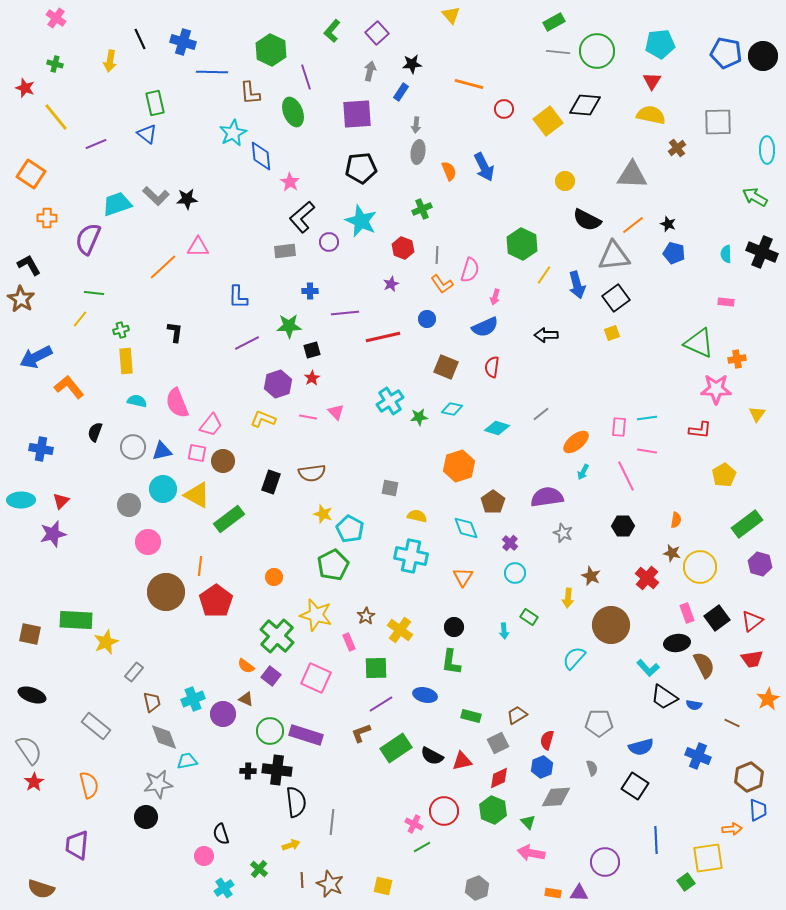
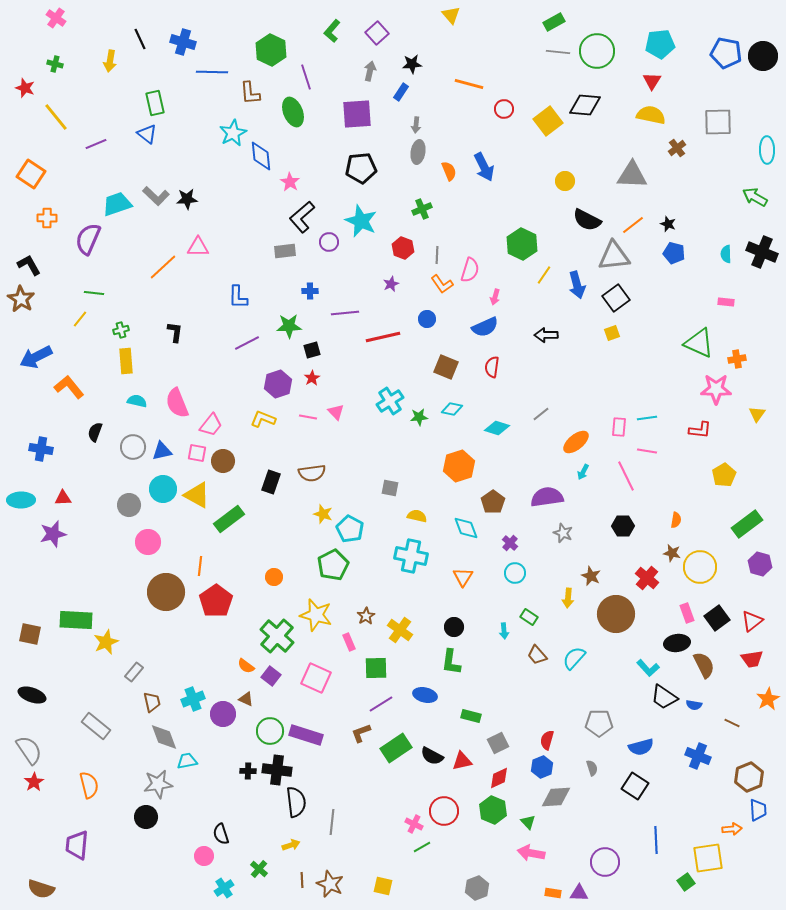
red triangle at (61, 501): moved 2 px right, 3 px up; rotated 42 degrees clockwise
brown circle at (611, 625): moved 5 px right, 11 px up
brown trapezoid at (517, 715): moved 20 px right, 60 px up; rotated 100 degrees counterclockwise
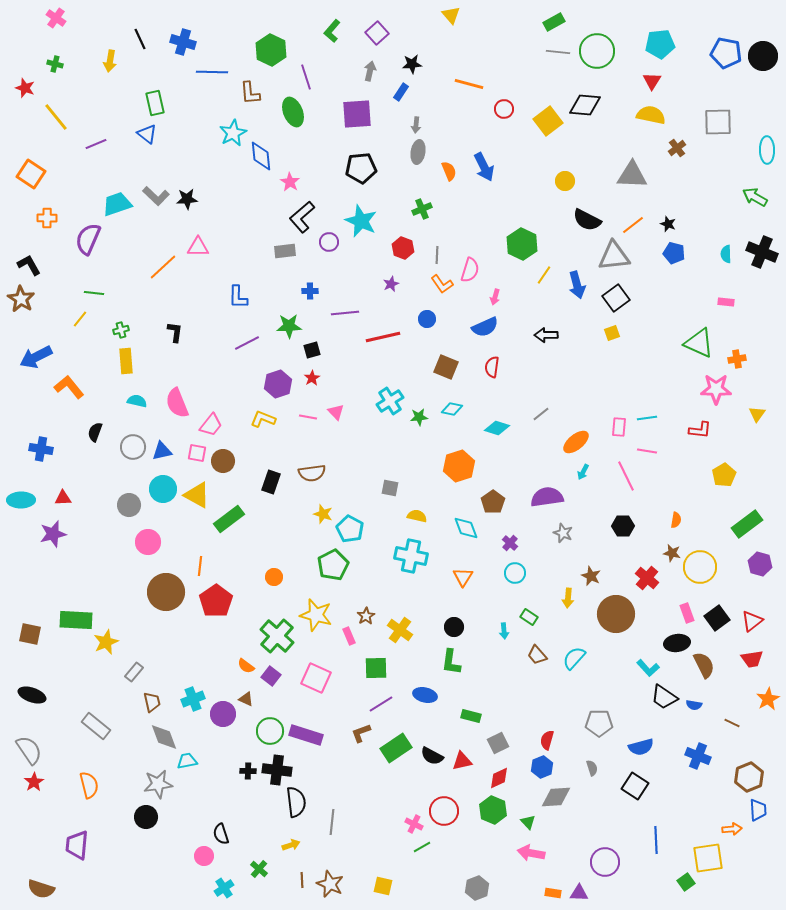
pink rectangle at (349, 642): moved 6 px up
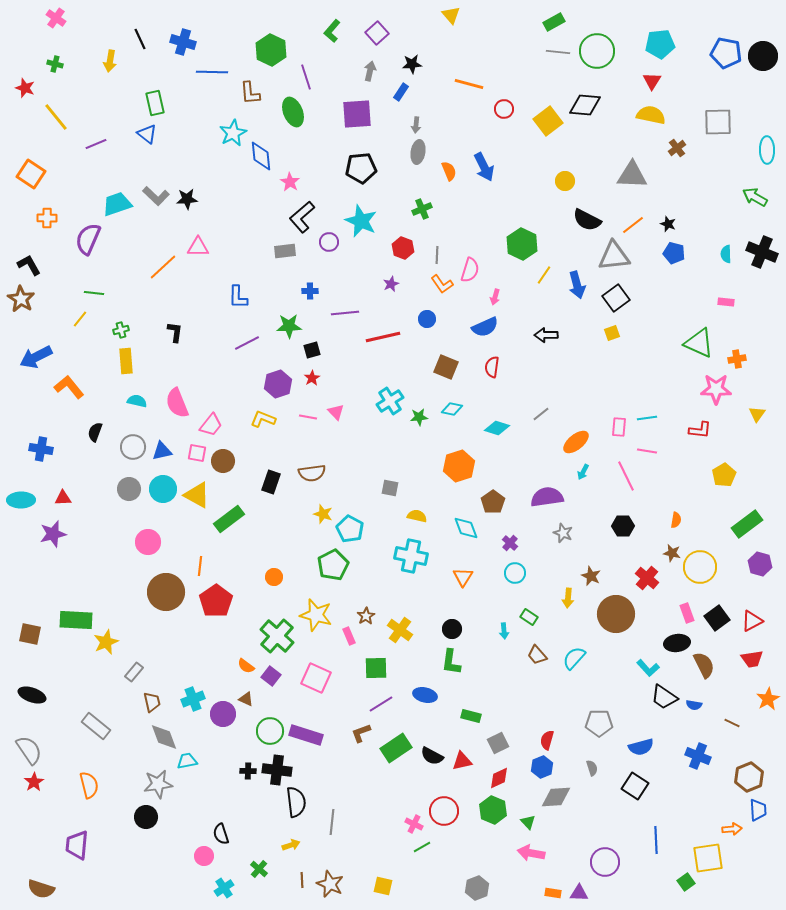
gray circle at (129, 505): moved 16 px up
red triangle at (752, 621): rotated 10 degrees clockwise
black circle at (454, 627): moved 2 px left, 2 px down
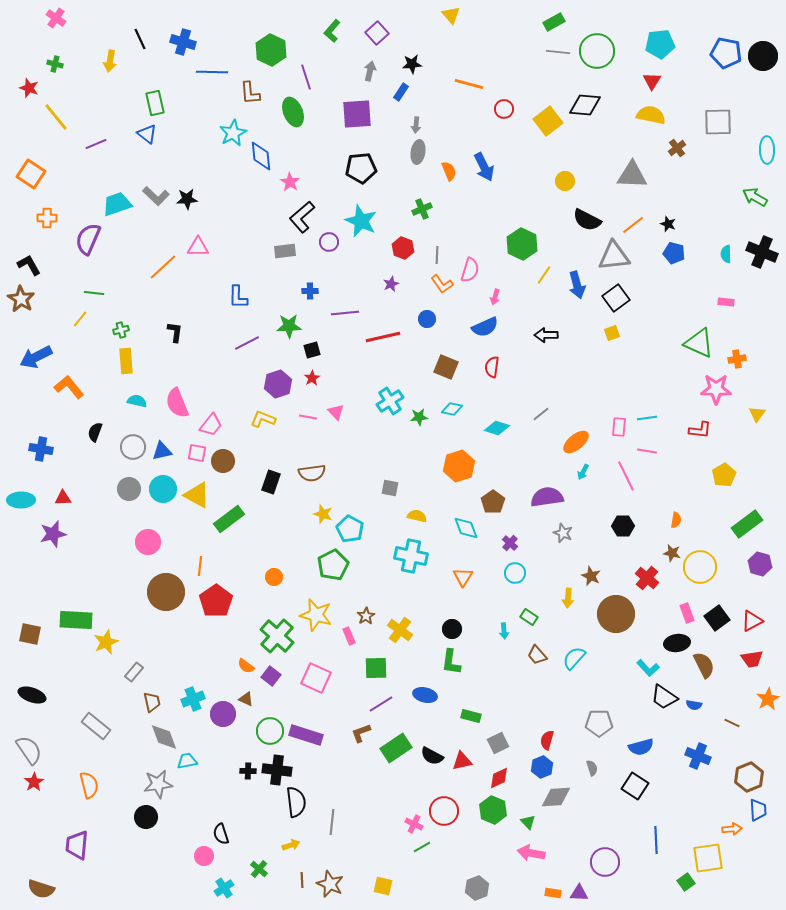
red star at (25, 88): moved 4 px right
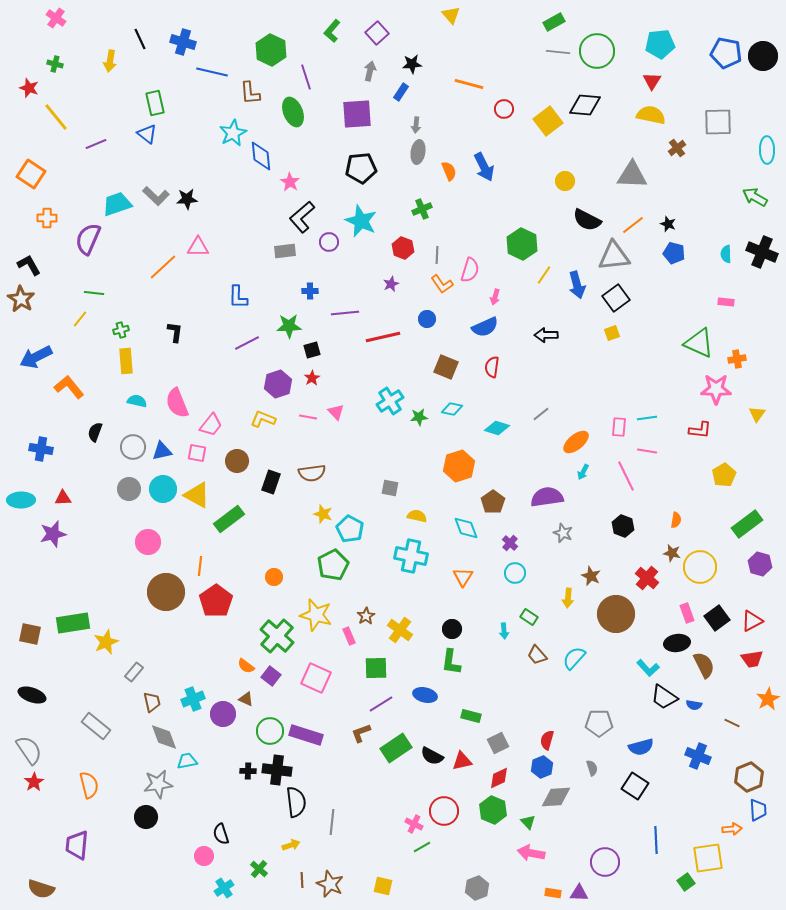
blue line at (212, 72): rotated 12 degrees clockwise
brown circle at (223, 461): moved 14 px right
black hexagon at (623, 526): rotated 20 degrees clockwise
green rectangle at (76, 620): moved 3 px left, 3 px down; rotated 12 degrees counterclockwise
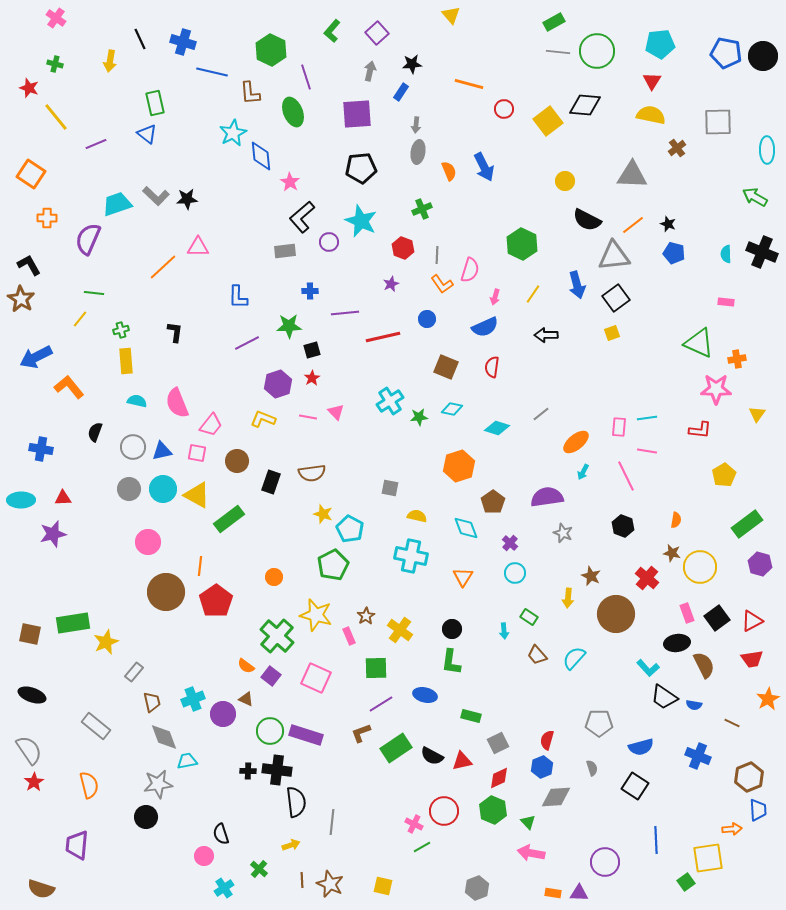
yellow line at (544, 275): moved 11 px left, 19 px down
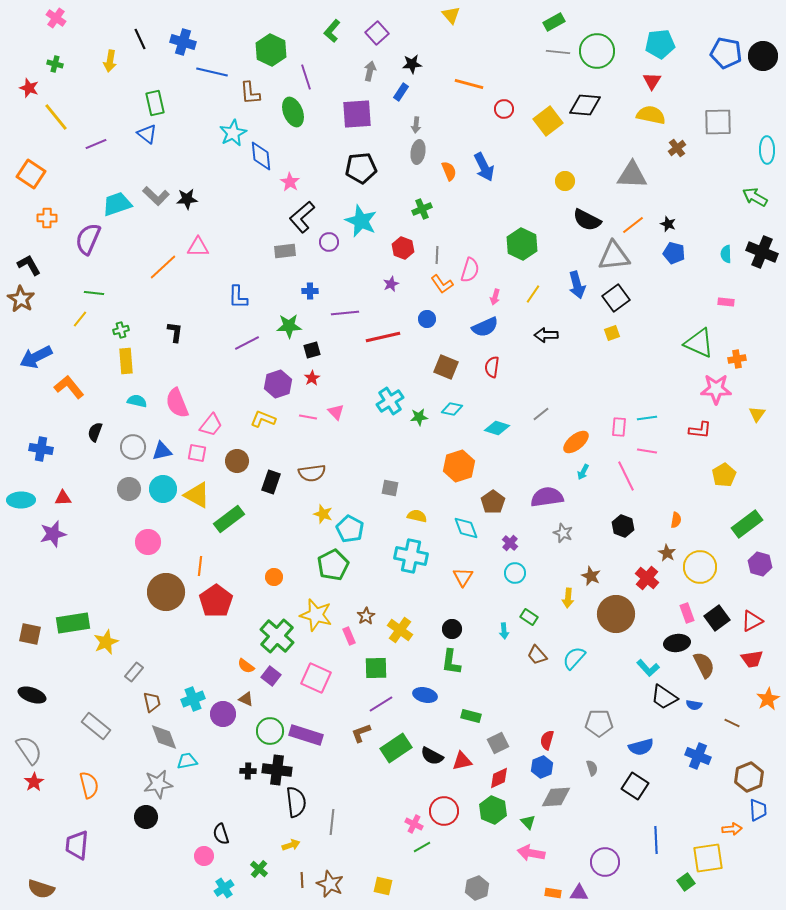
brown star at (672, 553): moved 5 px left; rotated 18 degrees clockwise
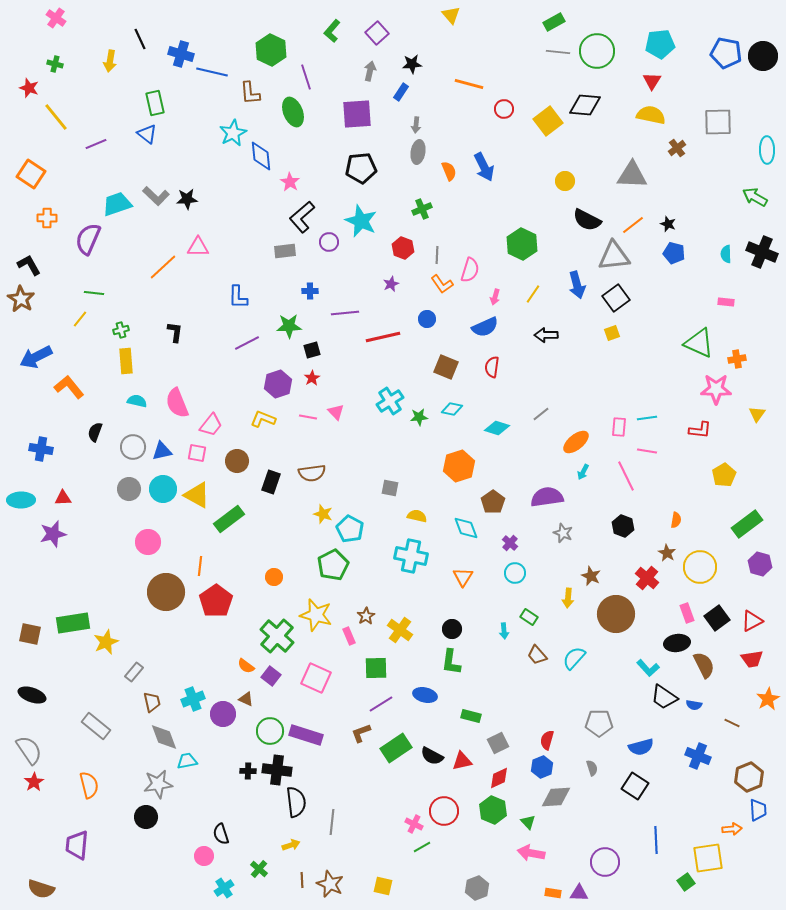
blue cross at (183, 42): moved 2 px left, 12 px down
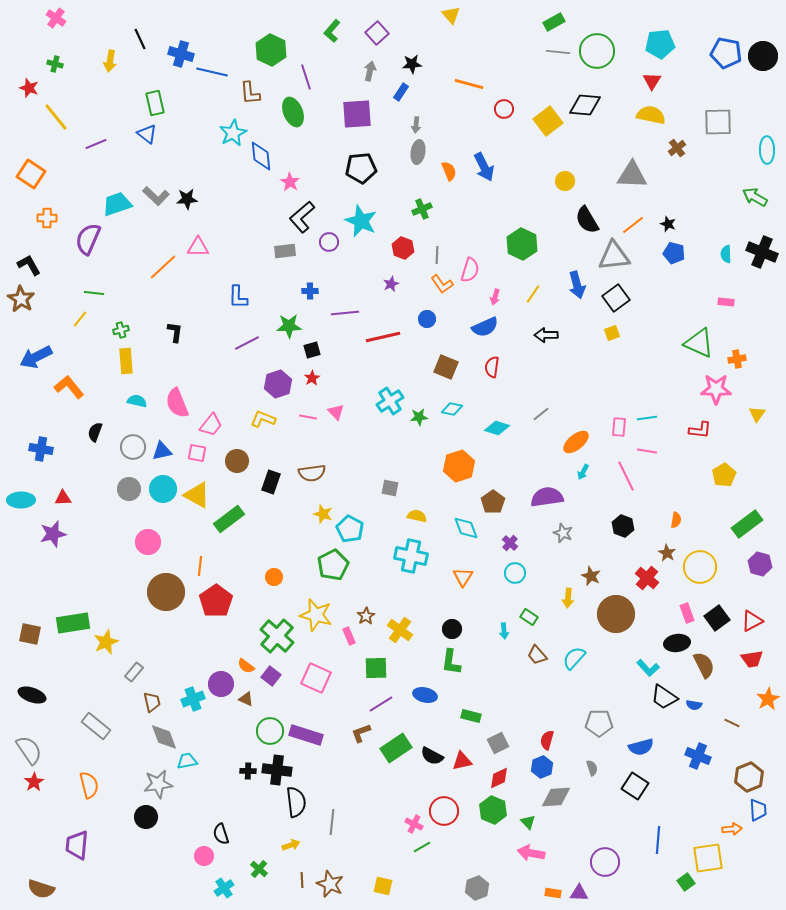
black semicircle at (587, 220): rotated 32 degrees clockwise
purple circle at (223, 714): moved 2 px left, 30 px up
blue line at (656, 840): moved 2 px right; rotated 8 degrees clockwise
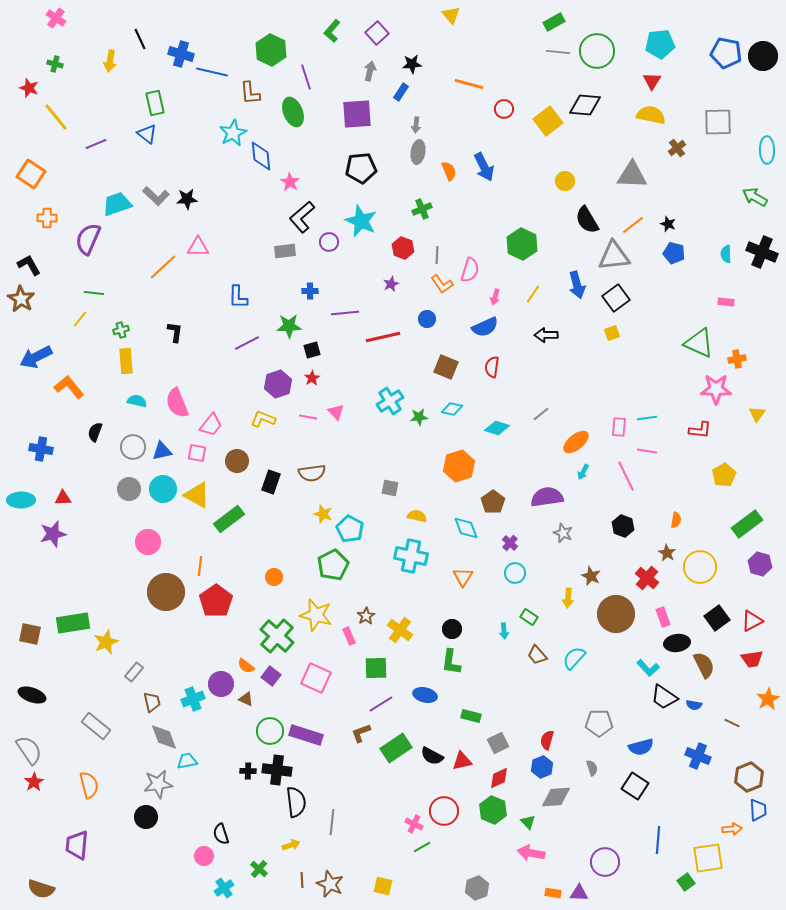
pink rectangle at (687, 613): moved 24 px left, 4 px down
